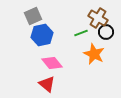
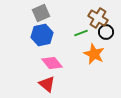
gray square: moved 8 px right, 3 px up
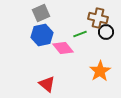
brown cross: rotated 18 degrees counterclockwise
green line: moved 1 px left, 1 px down
orange star: moved 6 px right, 17 px down; rotated 15 degrees clockwise
pink diamond: moved 11 px right, 15 px up
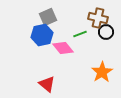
gray square: moved 7 px right, 4 px down
orange star: moved 2 px right, 1 px down
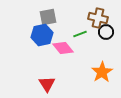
gray square: rotated 12 degrees clockwise
red triangle: rotated 18 degrees clockwise
